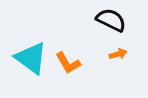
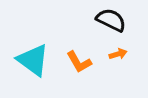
cyan triangle: moved 2 px right, 2 px down
orange L-shape: moved 11 px right, 1 px up
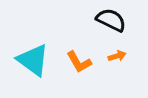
orange arrow: moved 1 px left, 2 px down
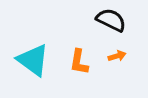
orange L-shape: rotated 40 degrees clockwise
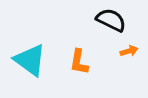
orange arrow: moved 12 px right, 5 px up
cyan triangle: moved 3 px left
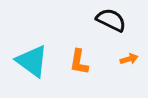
orange arrow: moved 8 px down
cyan triangle: moved 2 px right, 1 px down
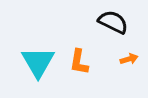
black semicircle: moved 2 px right, 2 px down
cyan triangle: moved 6 px right, 1 px down; rotated 24 degrees clockwise
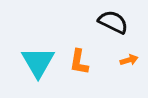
orange arrow: moved 1 px down
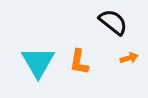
black semicircle: rotated 12 degrees clockwise
orange arrow: moved 2 px up
